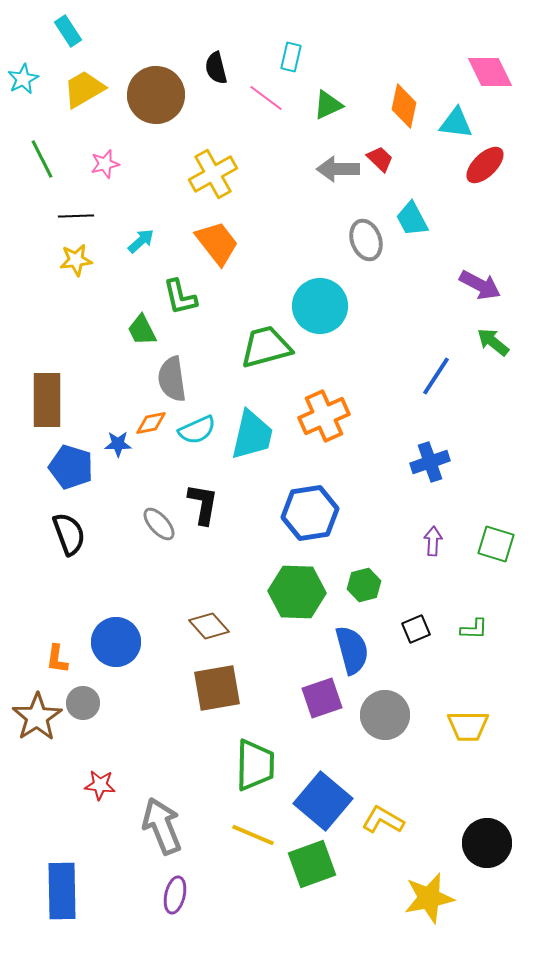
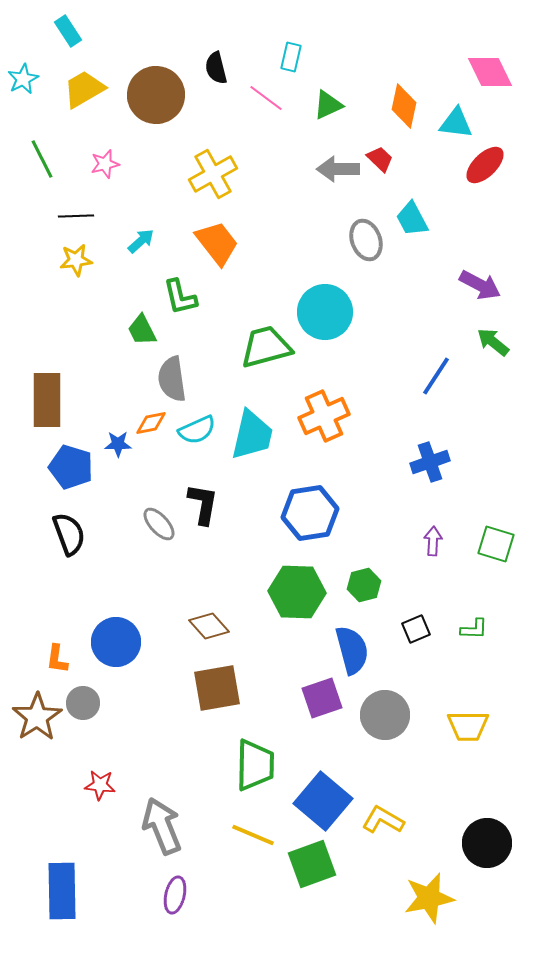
cyan circle at (320, 306): moved 5 px right, 6 px down
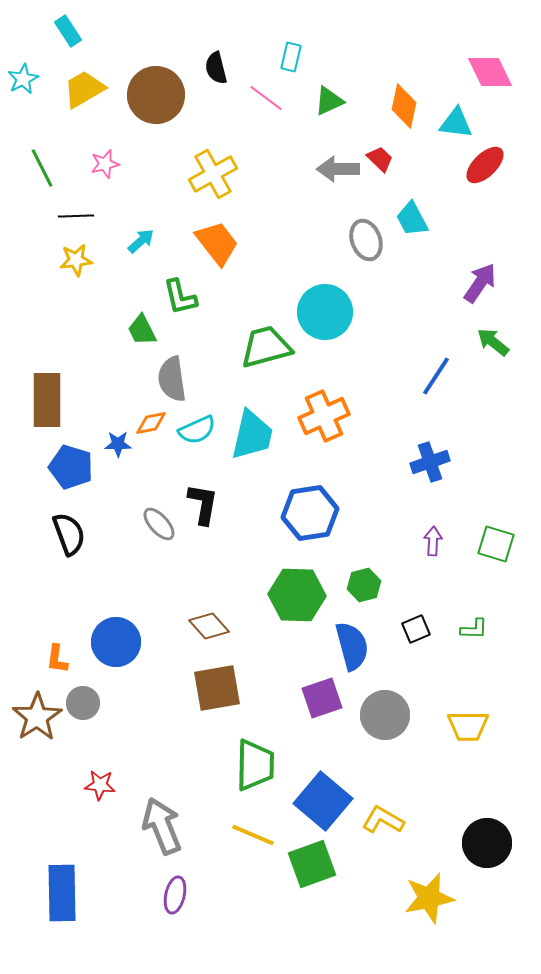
green triangle at (328, 105): moved 1 px right, 4 px up
green line at (42, 159): moved 9 px down
purple arrow at (480, 285): moved 2 px up; rotated 84 degrees counterclockwise
green hexagon at (297, 592): moved 3 px down
blue semicircle at (352, 650): moved 4 px up
blue rectangle at (62, 891): moved 2 px down
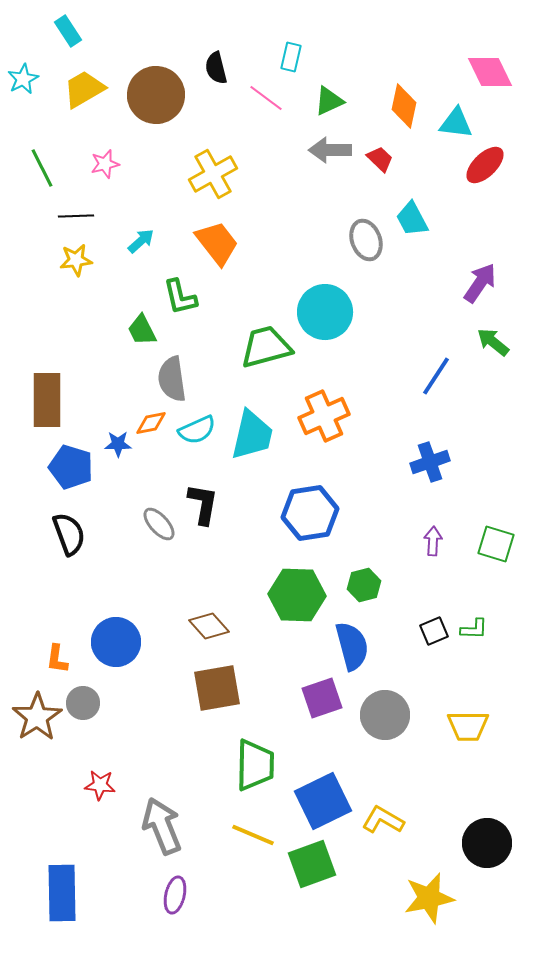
gray arrow at (338, 169): moved 8 px left, 19 px up
black square at (416, 629): moved 18 px right, 2 px down
blue square at (323, 801): rotated 24 degrees clockwise
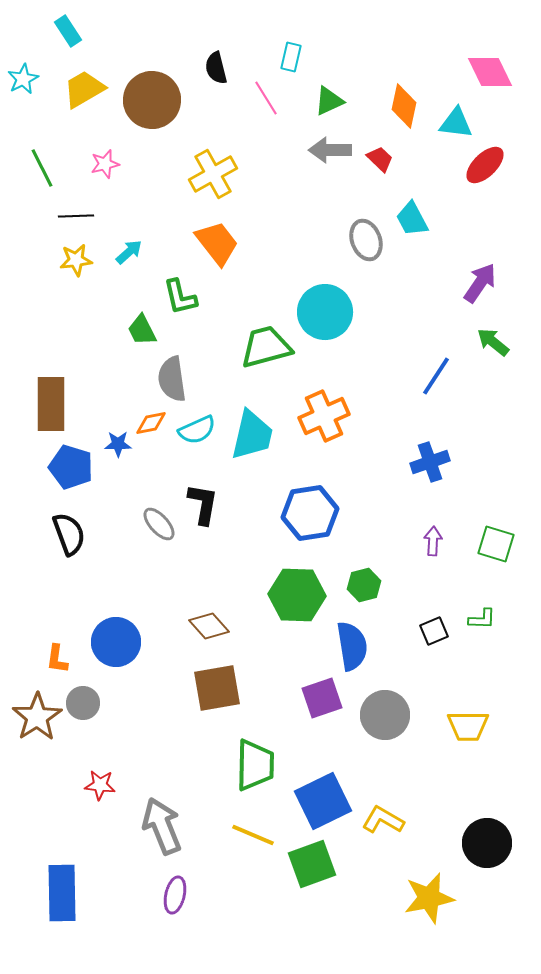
brown circle at (156, 95): moved 4 px left, 5 px down
pink line at (266, 98): rotated 21 degrees clockwise
cyan arrow at (141, 241): moved 12 px left, 11 px down
brown rectangle at (47, 400): moved 4 px right, 4 px down
green L-shape at (474, 629): moved 8 px right, 10 px up
blue semicircle at (352, 646): rotated 6 degrees clockwise
